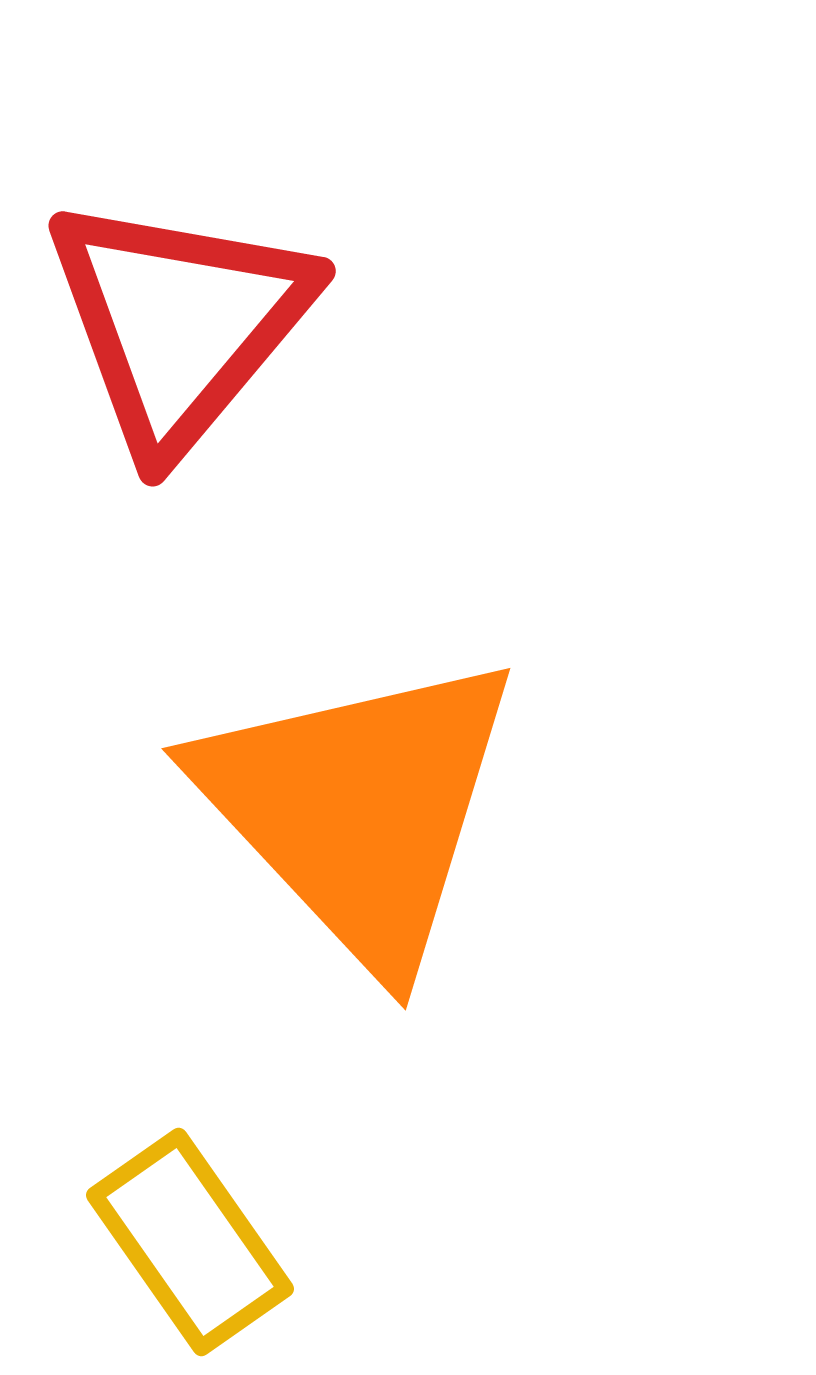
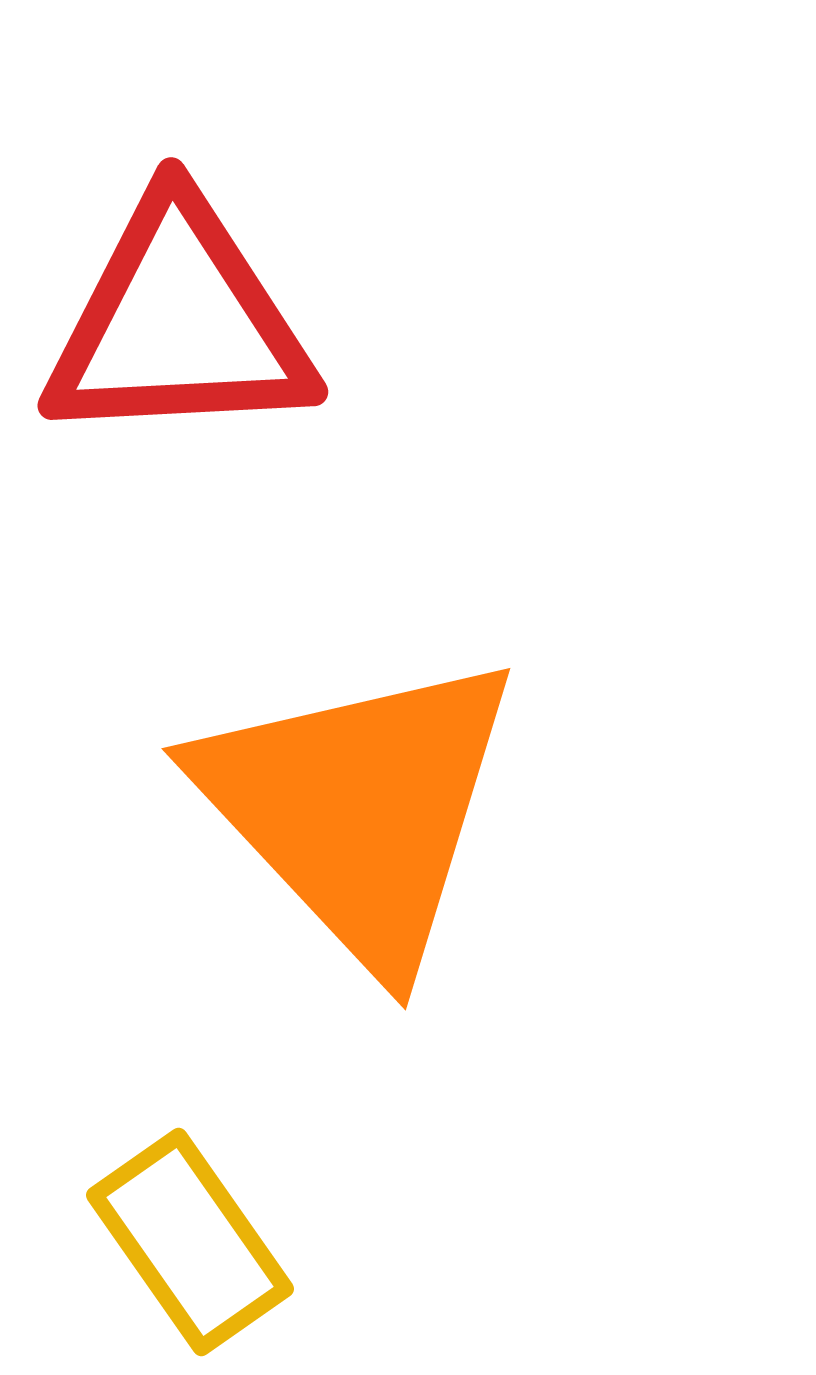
red triangle: rotated 47 degrees clockwise
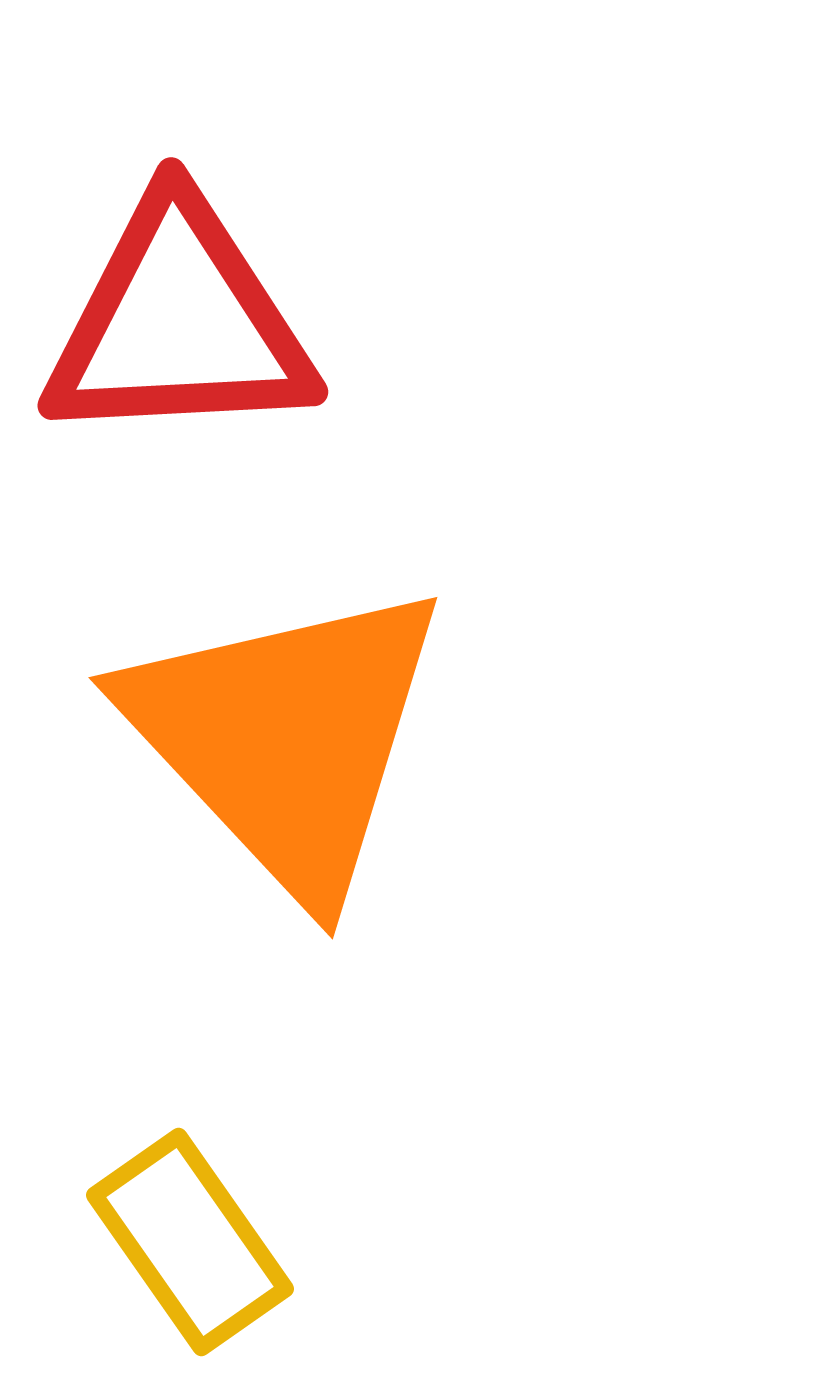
orange triangle: moved 73 px left, 71 px up
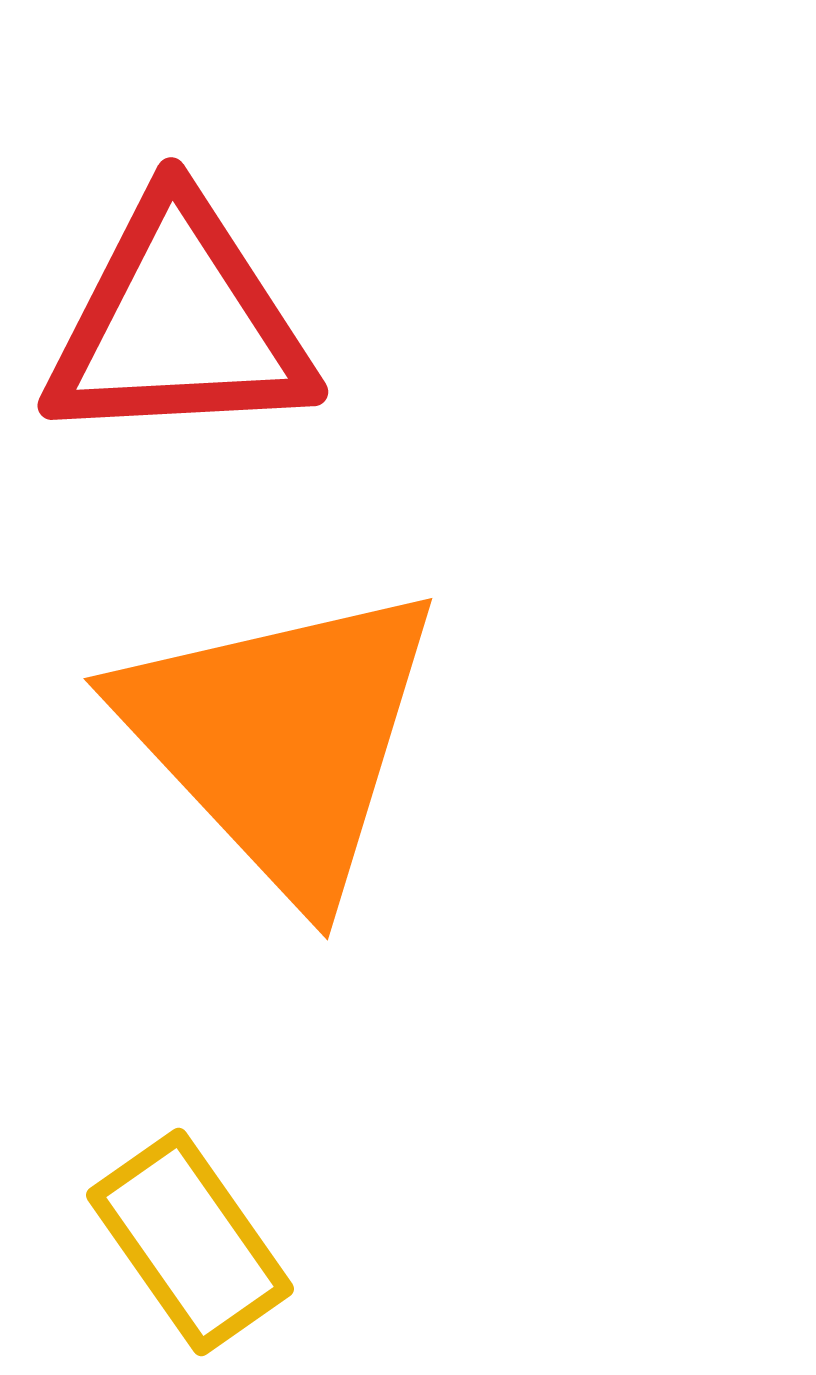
orange triangle: moved 5 px left, 1 px down
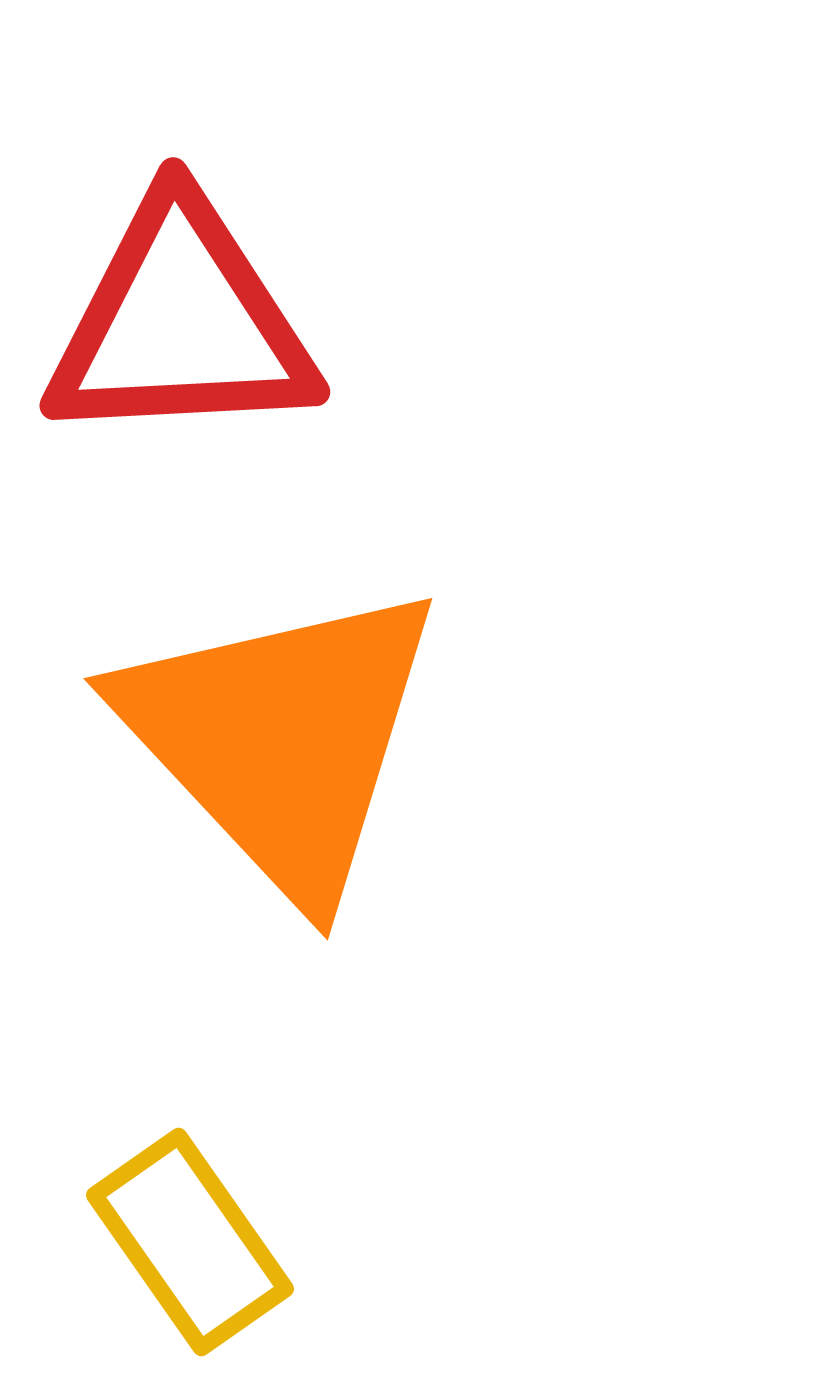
red triangle: moved 2 px right
